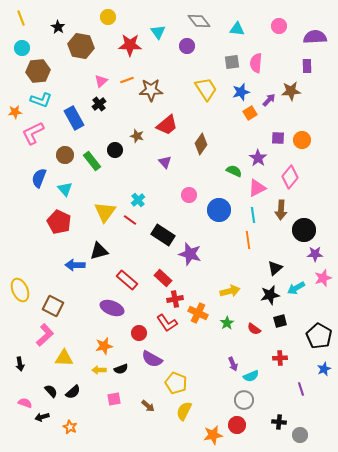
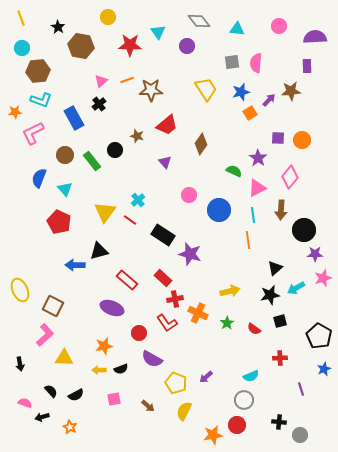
purple arrow at (233, 364): moved 27 px left, 13 px down; rotated 72 degrees clockwise
black semicircle at (73, 392): moved 3 px right, 3 px down; rotated 14 degrees clockwise
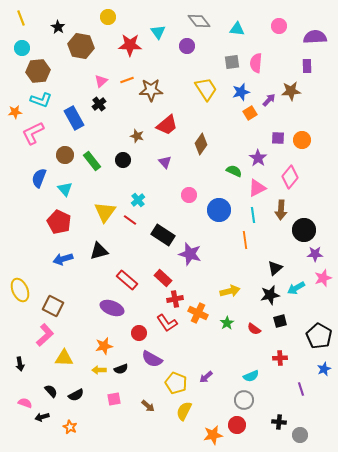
black circle at (115, 150): moved 8 px right, 10 px down
orange line at (248, 240): moved 3 px left
blue arrow at (75, 265): moved 12 px left, 6 px up; rotated 18 degrees counterclockwise
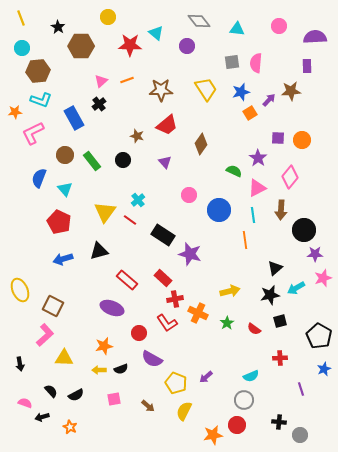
cyan triangle at (158, 32): moved 2 px left, 1 px down; rotated 14 degrees counterclockwise
brown hexagon at (81, 46): rotated 10 degrees counterclockwise
brown star at (151, 90): moved 10 px right
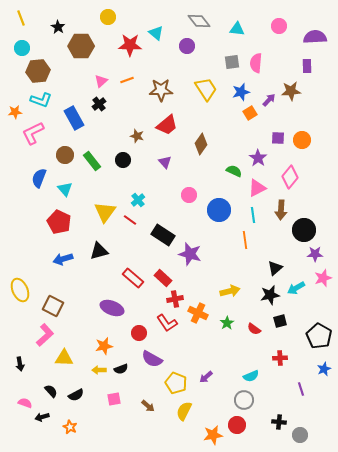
red rectangle at (127, 280): moved 6 px right, 2 px up
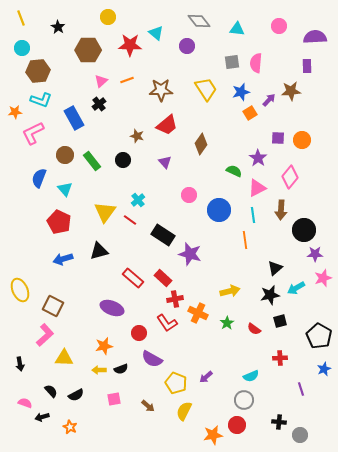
brown hexagon at (81, 46): moved 7 px right, 4 px down
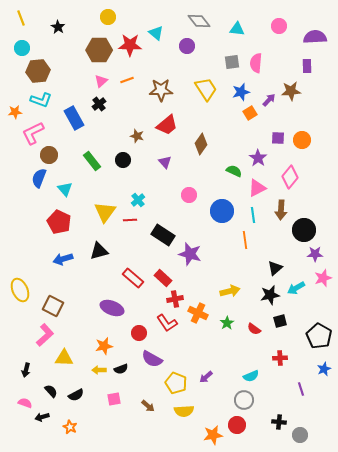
brown hexagon at (88, 50): moved 11 px right
brown circle at (65, 155): moved 16 px left
blue circle at (219, 210): moved 3 px right, 1 px down
red line at (130, 220): rotated 40 degrees counterclockwise
black arrow at (20, 364): moved 6 px right, 6 px down; rotated 24 degrees clockwise
yellow semicircle at (184, 411): rotated 120 degrees counterclockwise
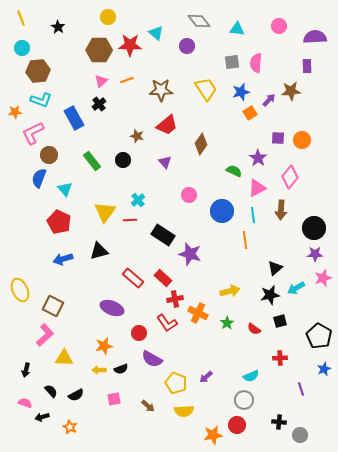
black circle at (304, 230): moved 10 px right, 2 px up
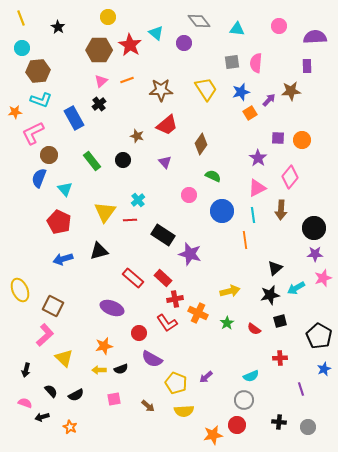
red star at (130, 45): rotated 30 degrees clockwise
purple circle at (187, 46): moved 3 px left, 3 px up
green semicircle at (234, 171): moved 21 px left, 5 px down
yellow triangle at (64, 358): rotated 42 degrees clockwise
gray circle at (300, 435): moved 8 px right, 8 px up
